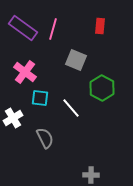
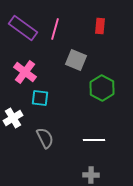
pink line: moved 2 px right
white line: moved 23 px right, 32 px down; rotated 50 degrees counterclockwise
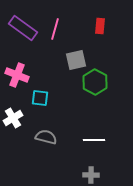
gray square: rotated 35 degrees counterclockwise
pink cross: moved 8 px left, 3 px down; rotated 15 degrees counterclockwise
green hexagon: moved 7 px left, 6 px up
gray semicircle: moved 1 px right, 1 px up; rotated 50 degrees counterclockwise
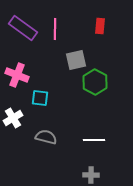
pink line: rotated 15 degrees counterclockwise
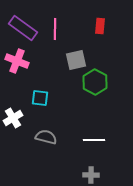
pink cross: moved 14 px up
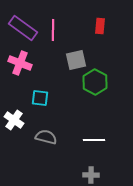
pink line: moved 2 px left, 1 px down
pink cross: moved 3 px right, 2 px down
white cross: moved 1 px right, 2 px down; rotated 24 degrees counterclockwise
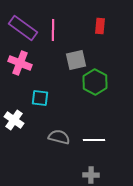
gray semicircle: moved 13 px right
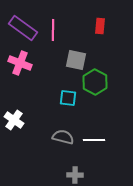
gray square: rotated 25 degrees clockwise
cyan square: moved 28 px right
gray semicircle: moved 4 px right
gray cross: moved 16 px left
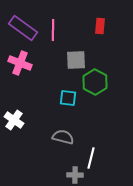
gray square: rotated 15 degrees counterclockwise
white line: moved 3 px left, 18 px down; rotated 75 degrees counterclockwise
